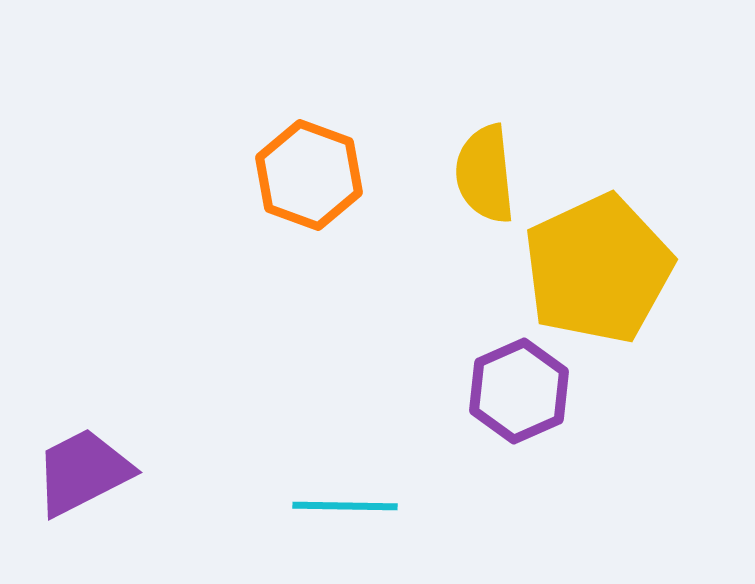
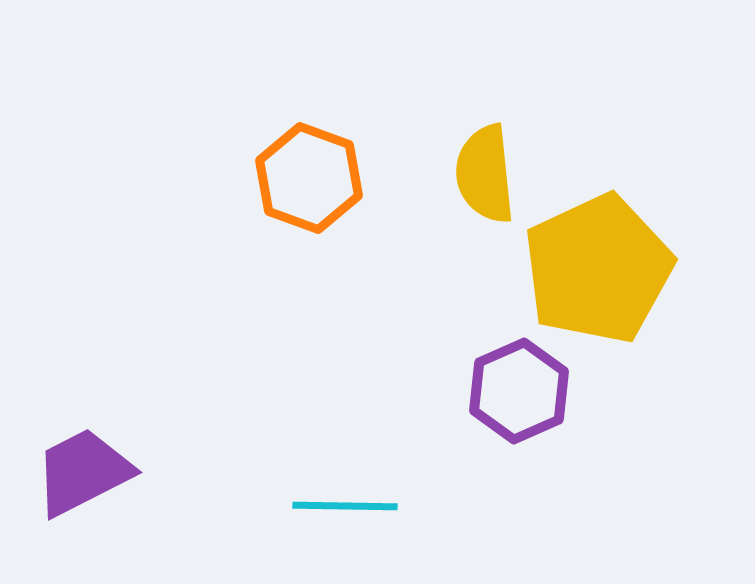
orange hexagon: moved 3 px down
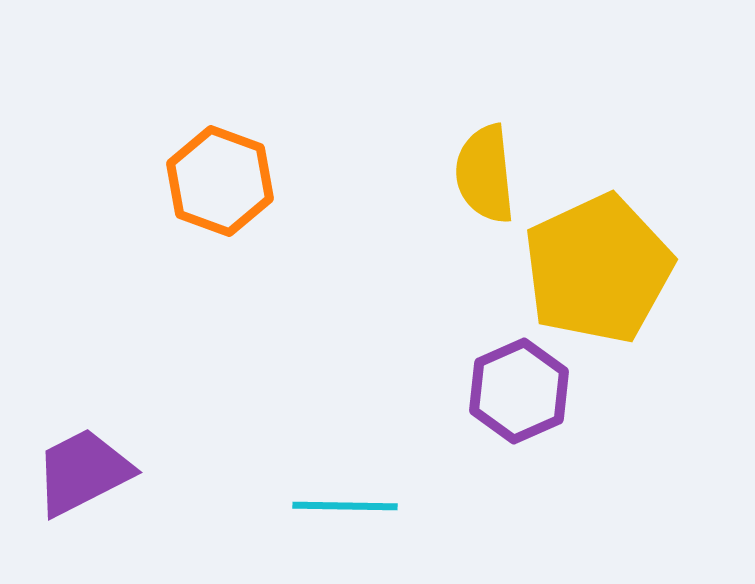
orange hexagon: moved 89 px left, 3 px down
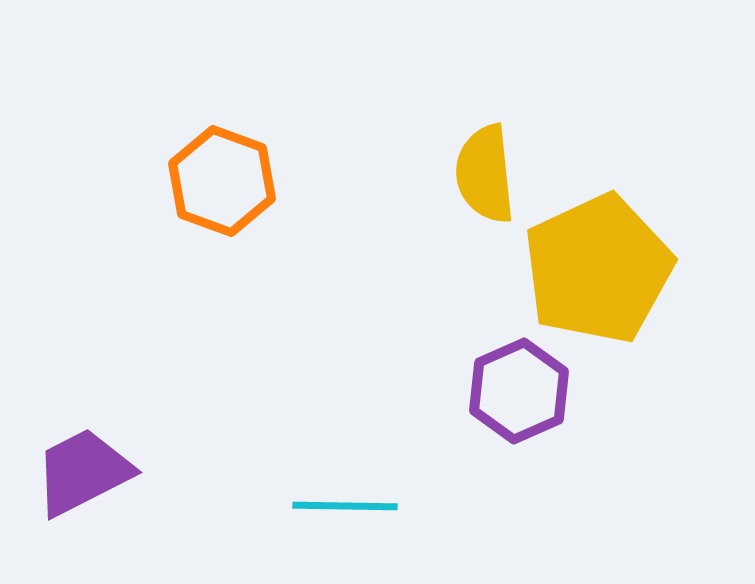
orange hexagon: moved 2 px right
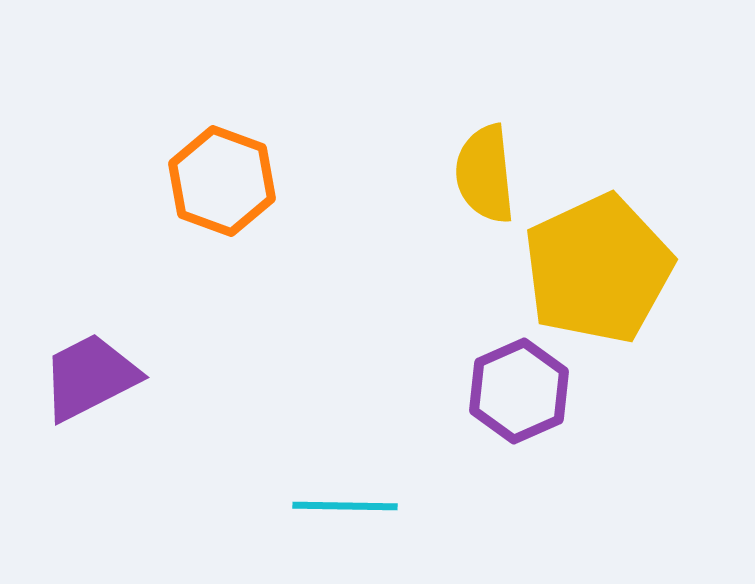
purple trapezoid: moved 7 px right, 95 px up
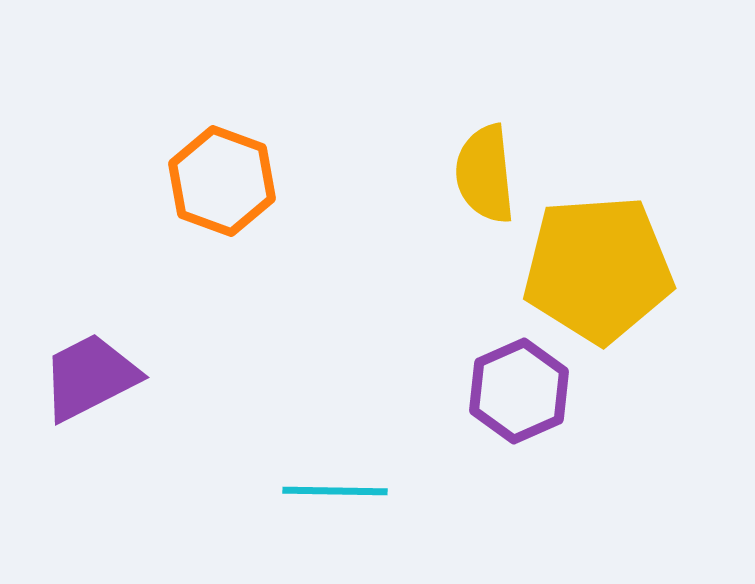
yellow pentagon: rotated 21 degrees clockwise
cyan line: moved 10 px left, 15 px up
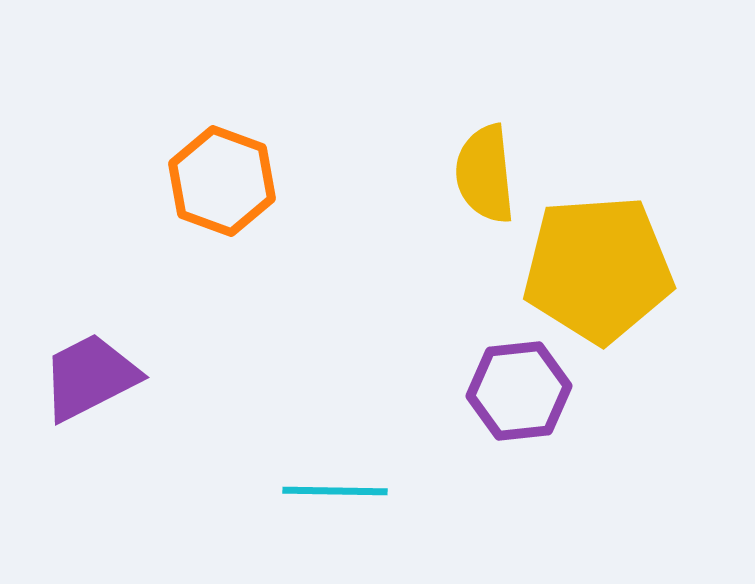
purple hexagon: rotated 18 degrees clockwise
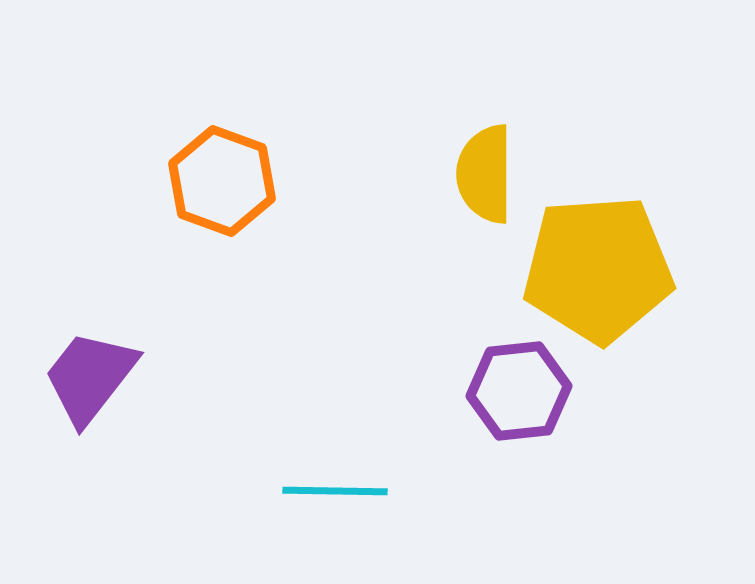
yellow semicircle: rotated 6 degrees clockwise
purple trapezoid: rotated 25 degrees counterclockwise
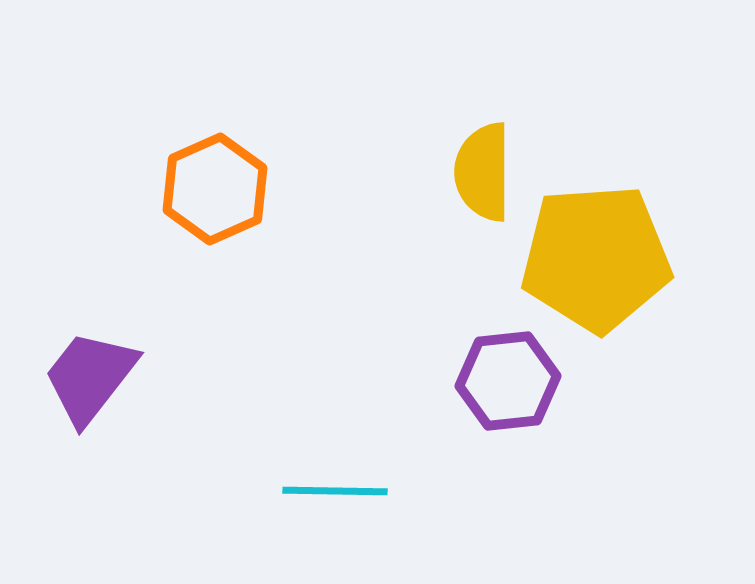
yellow semicircle: moved 2 px left, 2 px up
orange hexagon: moved 7 px left, 8 px down; rotated 16 degrees clockwise
yellow pentagon: moved 2 px left, 11 px up
purple hexagon: moved 11 px left, 10 px up
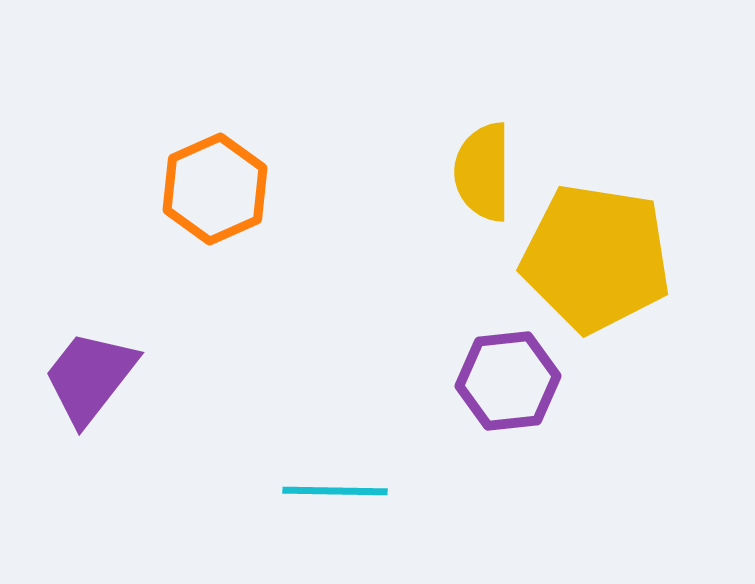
yellow pentagon: rotated 13 degrees clockwise
